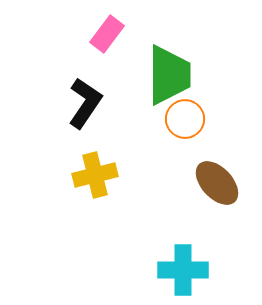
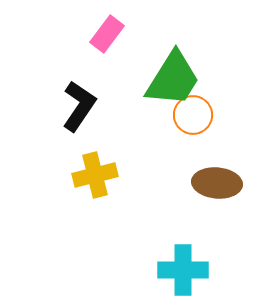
green trapezoid: moved 4 px right, 4 px down; rotated 32 degrees clockwise
black L-shape: moved 6 px left, 3 px down
orange circle: moved 8 px right, 4 px up
brown ellipse: rotated 42 degrees counterclockwise
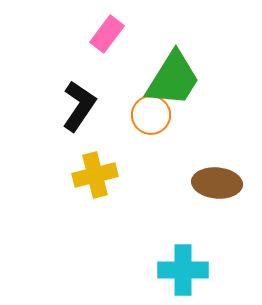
orange circle: moved 42 px left
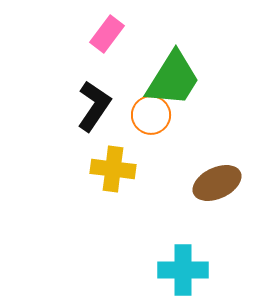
black L-shape: moved 15 px right
yellow cross: moved 18 px right, 6 px up; rotated 21 degrees clockwise
brown ellipse: rotated 30 degrees counterclockwise
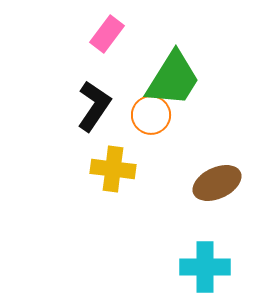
cyan cross: moved 22 px right, 3 px up
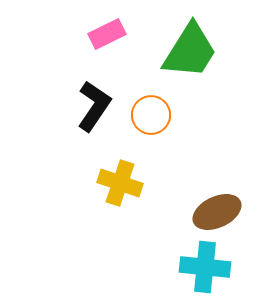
pink rectangle: rotated 27 degrees clockwise
green trapezoid: moved 17 px right, 28 px up
yellow cross: moved 7 px right, 14 px down; rotated 12 degrees clockwise
brown ellipse: moved 29 px down
cyan cross: rotated 6 degrees clockwise
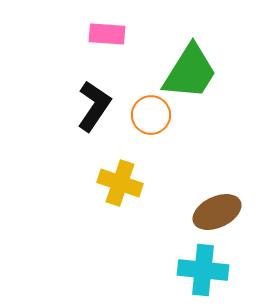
pink rectangle: rotated 30 degrees clockwise
green trapezoid: moved 21 px down
cyan cross: moved 2 px left, 3 px down
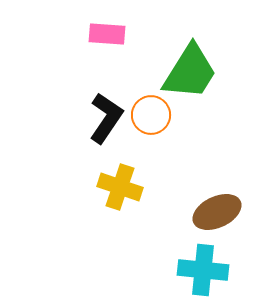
black L-shape: moved 12 px right, 12 px down
yellow cross: moved 4 px down
